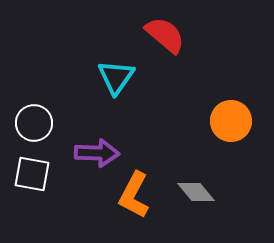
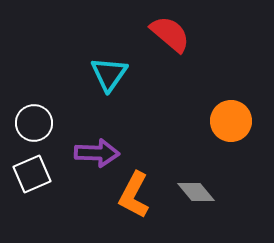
red semicircle: moved 5 px right, 1 px up
cyan triangle: moved 7 px left, 3 px up
white square: rotated 33 degrees counterclockwise
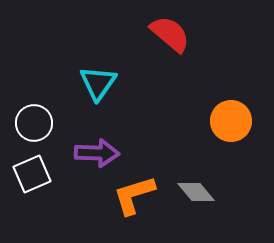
cyan triangle: moved 11 px left, 9 px down
orange L-shape: rotated 45 degrees clockwise
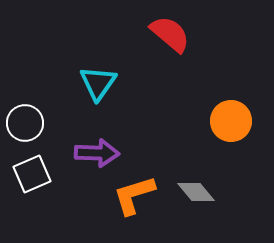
white circle: moved 9 px left
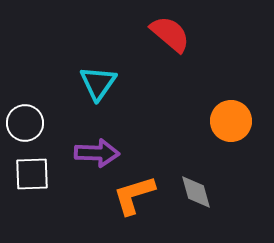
white square: rotated 21 degrees clockwise
gray diamond: rotated 24 degrees clockwise
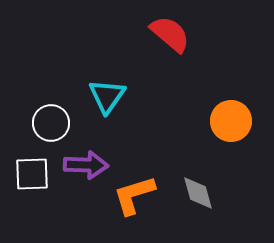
cyan triangle: moved 9 px right, 13 px down
white circle: moved 26 px right
purple arrow: moved 11 px left, 12 px down
gray diamond: moved 2 px right, 1 px down
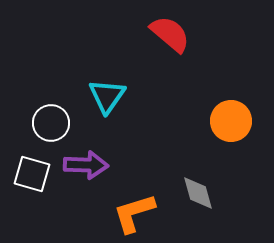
white square: rotated 18 degrees clockwise
orange L-shape: moved 18 px down
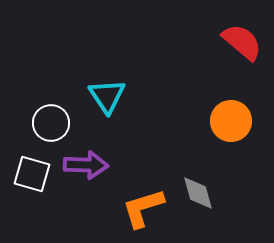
red semicircle: moved 72 px right, 8 px down
cyan triangle: rotated 9 degrees counterclockwise
orange L-shape: moved 9 px right, 5 px up
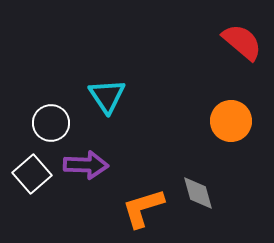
white square: rotated 33 degrees clockwise
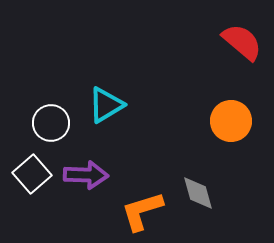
cyan triangle: moved 1 px left, 9 px down; rotated 33 degrees clockwise
purple arrow: moved 10 px down
orange L-shape: moved 1 px left, 3 px down
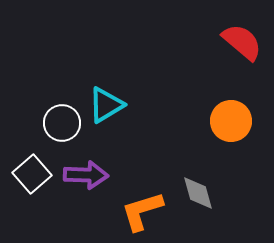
white circle: moved 11 px right
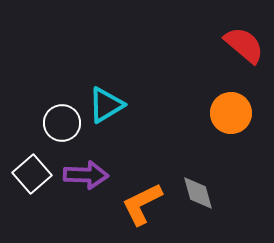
red semicircle: moved 2 px right, 3 px down
orange circle: moved 8 px up
orange L-shape: moved 7 px up; rotated 9 degrees counterclockwise
